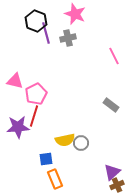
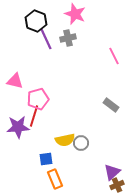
purple line: moved 6 px down; rotated 10 degrees counterclockwise
pink pentagon: moved 2 px right, 5 px down; rotated 10 degrees clockwise
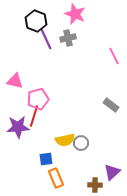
orange rectangle: moved 1 px right, 1 px up
brown cross: moved 22 px left; rotated 24 degrees clockwise
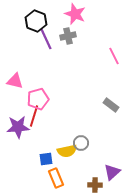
gray cross: moved 2 px up
yellow semicircle: moved 2 px right, 11 px down
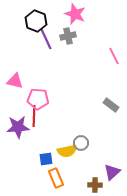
pink pentagon: rotated 20 degrees clockwise
red line: rotated 15 degrees counterclockwise
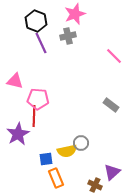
pink star: rotated 30 degrees clockwise
purple line: moved 5 px left, 4 px down
pink line: rotated 18 degrees counterclockwise
purple star: moved 7 px down; rotated 25 degrees counterclockwise
brown cross: rotated 24 degrees clockwise
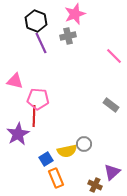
gray circle: moved 3 px right, 1 px down
blue square: rotated 24 degrees counterclockwise
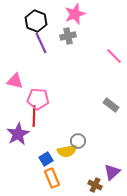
gray circle: moved 6 px left, 3 px up
orange rectangle: moved 4 px left
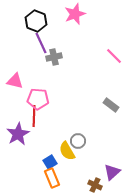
gray cross: moved 14 px left, 21 px down
yellow semicircle: rotated 72 degrees clockwise
blue square: moved 4 px right, 3 px down
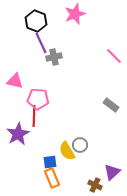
gray circle: moved 2 px right, 4 px down
blue square: rotated 24 degrees clockwise
